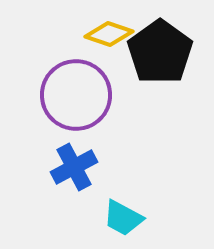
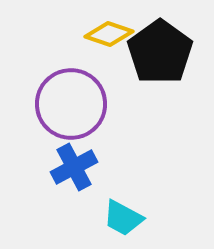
purple circle: moved 5 px left, 9 px down
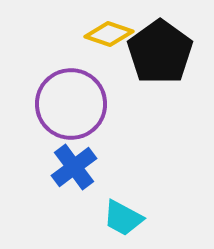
blue cross: rotated 9 degrees counterclockwise
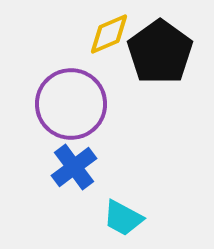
yellow diamond: rotated 42 degrees counterclockwise
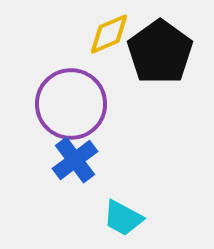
blue cross: moved 1 px right, 7 px up
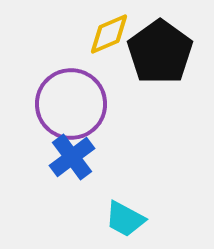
blue cross: moved 3 px left, 3 px up
cyan trapezoid: moved 2 px right, 1 px down
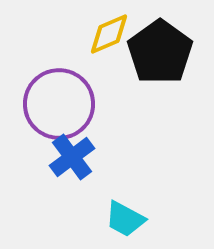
purple circle: moved 12 px left
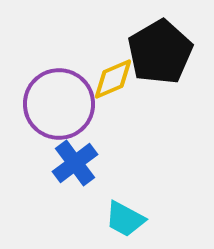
yellow diamond: moved 4 px right, 45 px down
black pentagon: rotated 6 degrees clockwise
blue cross: moved 3 px right, 6 px down
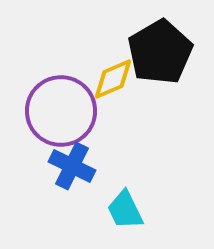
purple circle: moved 2 px right, 7 px down
blue cross: moved 3 px left, 3 px down; rotated 27 degrees counterclockwise
cyan trapezoid: moved 9 px up; rotated 36 degrees clockwise
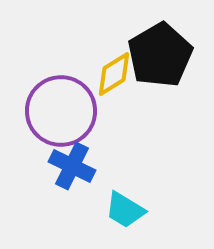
black pentagon: moved 3 px down
yellow diamond: moved 1 px right, 5 px up; rotated 9 degrees counterclockwise
cyan trapezoid: rotated 33 degrees counterclockwise
